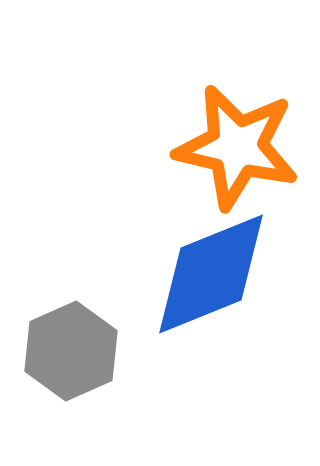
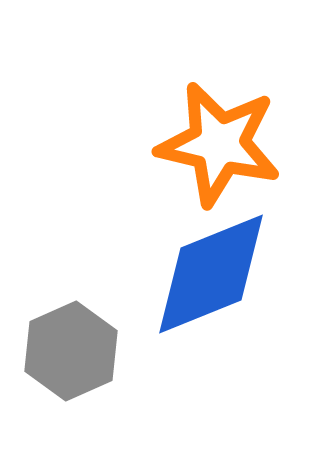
orange star: moved 18 px left, 3 px up
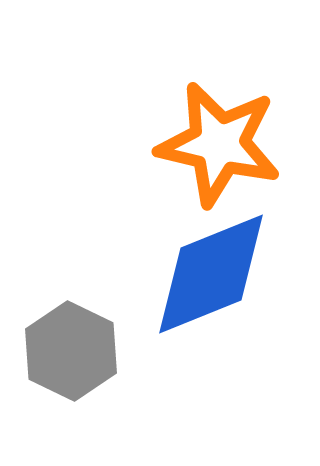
gray hexagon: rotated 10 degrees counterclockwise
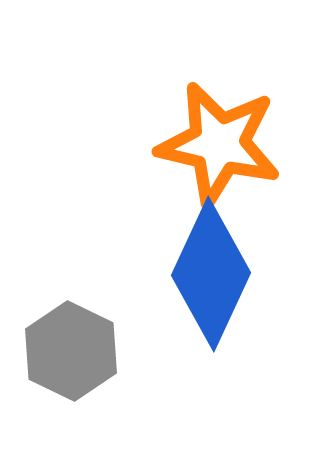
blue diamond: rotated 43 degrees counterclockwise
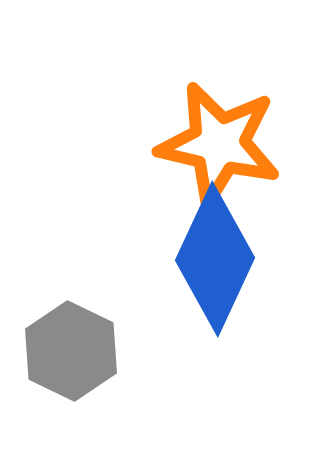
blue diamond: moved 4 px right, 15 px up
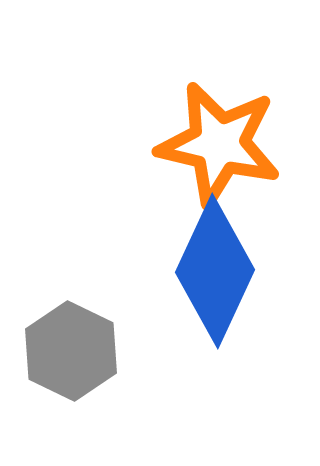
blue diamond: moved 12 px down
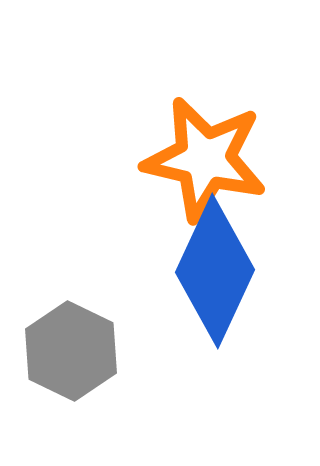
orange star: moved 14 px left, 15 px down
